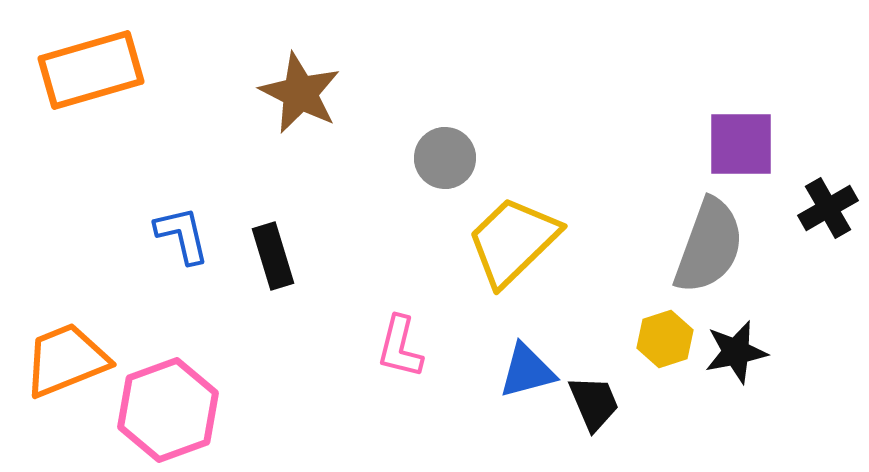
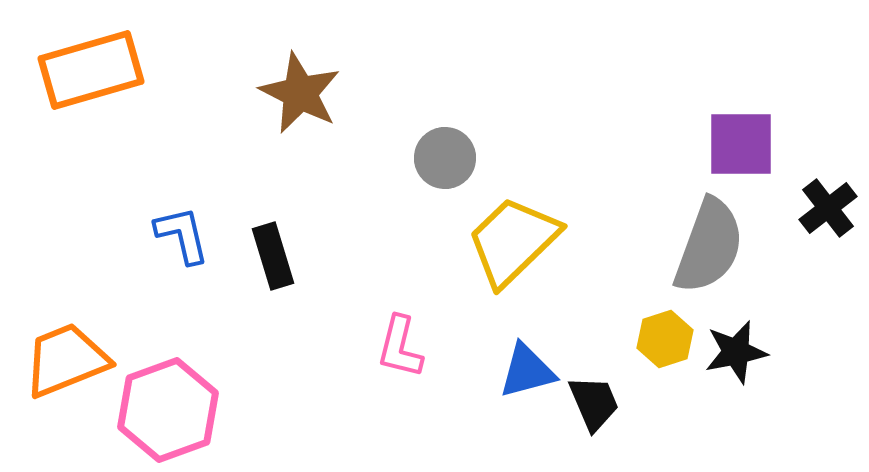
black cross: rotated 8 degrees counterclockwise
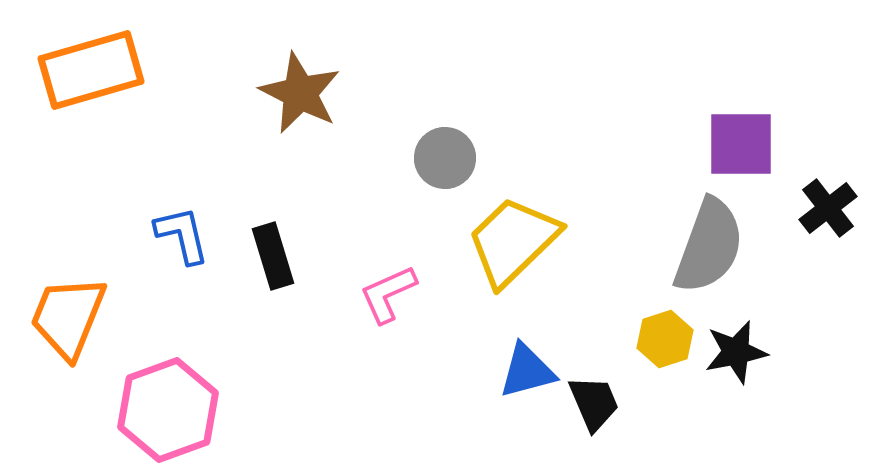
pink L-shape: moved 12 px left, 53 px up; rotated 52 degrees clockwise
orange trapezoid: moved 2 px right, 43 px up; rotated 46 degrees counterclockwise
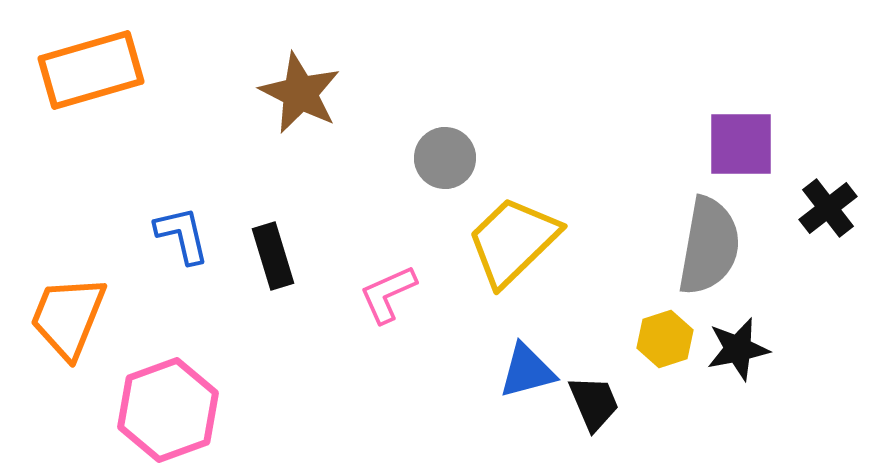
gray semicircle: rotated 10 degrees counterclockwise
black star: moved 2 px right, 3 px up
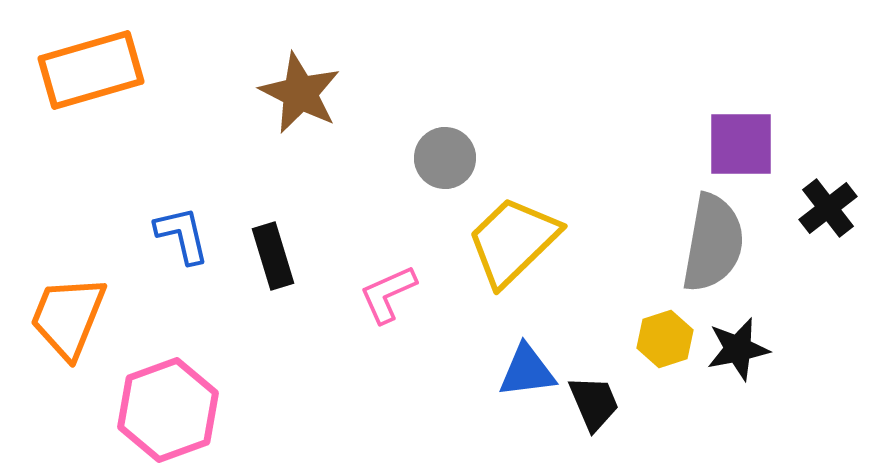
gray semicircle: moved 4 px right, 3 px up
blue triangle: rotated 8 degrees clockwise
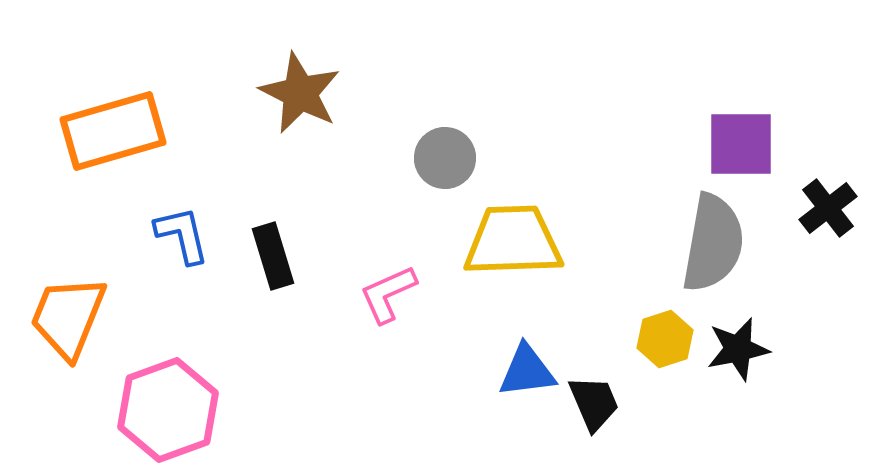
orange rectangle: moved 22 px right, 61 px down
yellow trapezoid: rotated 42 degrees clockwise
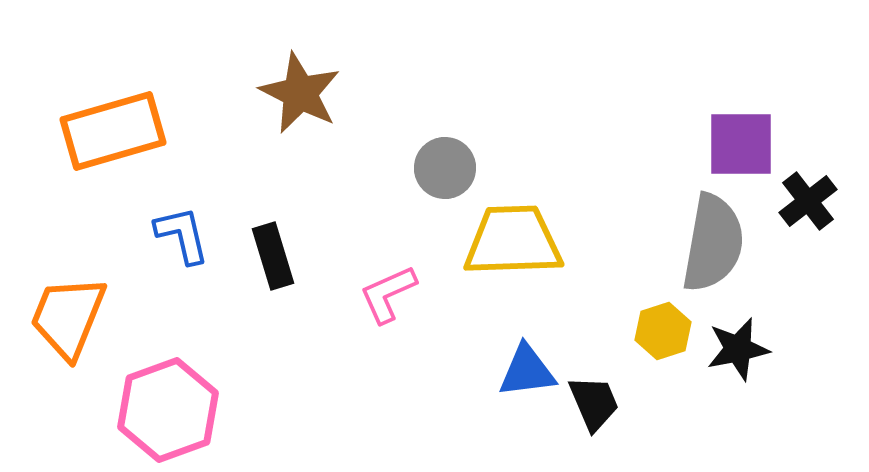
gray circle: moved 10 px down
black cross: moved 20 px left, 7 px up
yellow hexagon: moved 2 px left, 8 px up
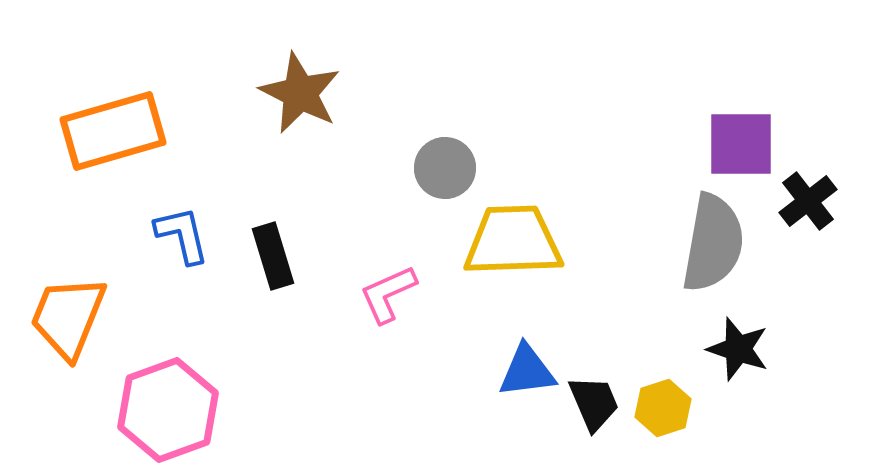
yellow hexagon: moved 77 px down
black star: rotated 30 degrees clockwise
